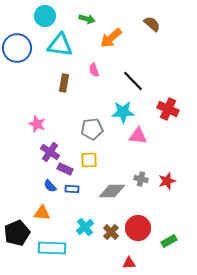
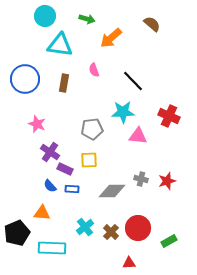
blue circle: moved 8 px right, 31 px down
red cross: moved 1 px right, 7 px down
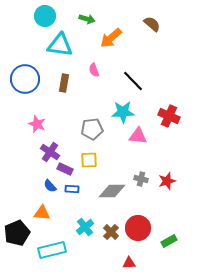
cyan rectangle: moved 2 px down; rotated 16 degrees counterclockwise
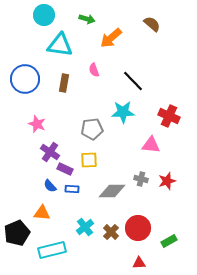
cyan circle: moved 1 px left, 1 px up
pink triangle: moved 13 px right, 9 px down
red triangle: moved 10 px right
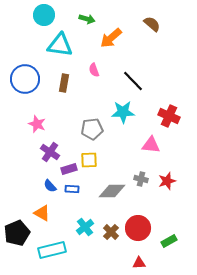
purple rectangle: moved 4 px right; rotated 42 degrees counterclockwise
orange triangle: rotated 24 degrees clockwise
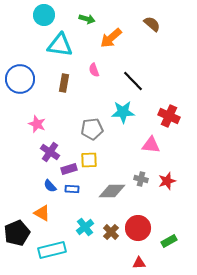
blue circle: moved 5 px left
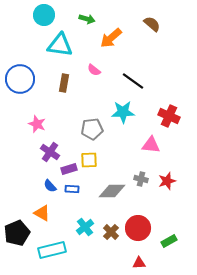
pink semicircle: rotated 32 degrees counterclockwise
black line: rotated 10 degrees counterclockwise
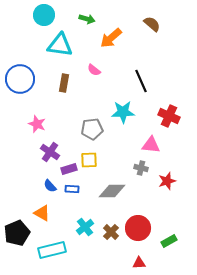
black line: moved 8 px right; rotated 30 degrees clockwise
gray cross: moved 11 px up
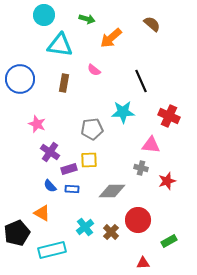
red circle: moved 8 px up
red triangle: moved 4 px right
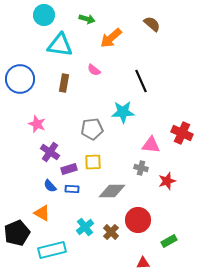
red cross: moved 13 px right, 17 px down
yellow square: moved 4 px right, 2 px down
